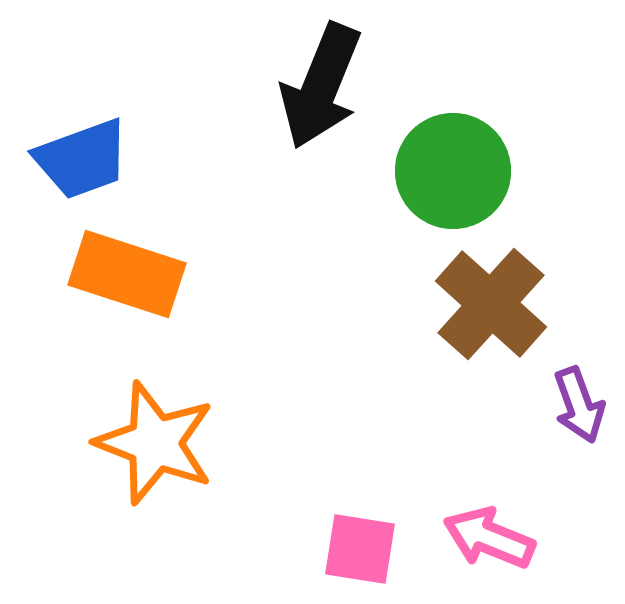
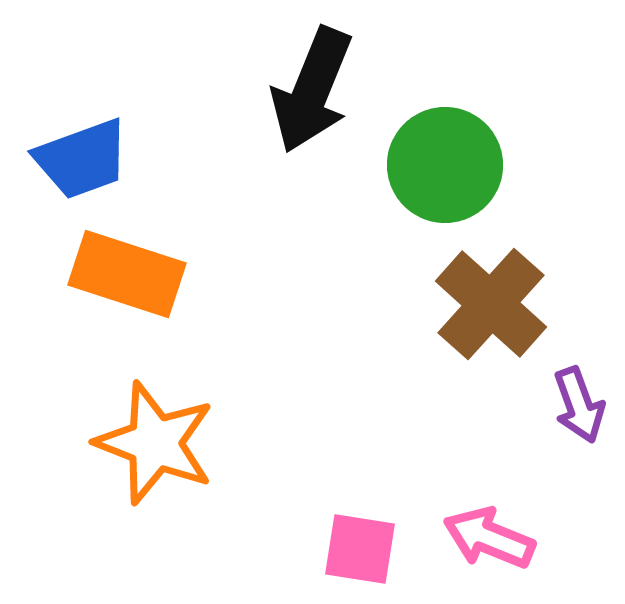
black arrow: moved 9 px left, 4 px down
green circle: moved 8 px left, 6 px up
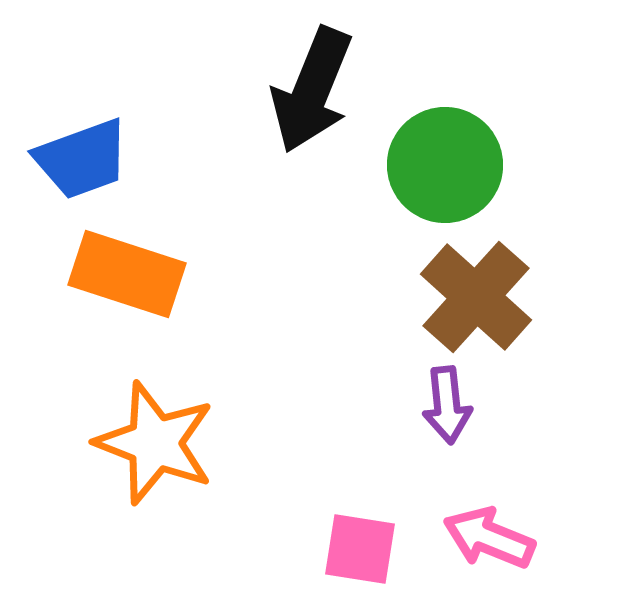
brown cross: moved 15 px left, 7 px up
purple arrow: moved 132 px left; rotated 14 degrees clockwise
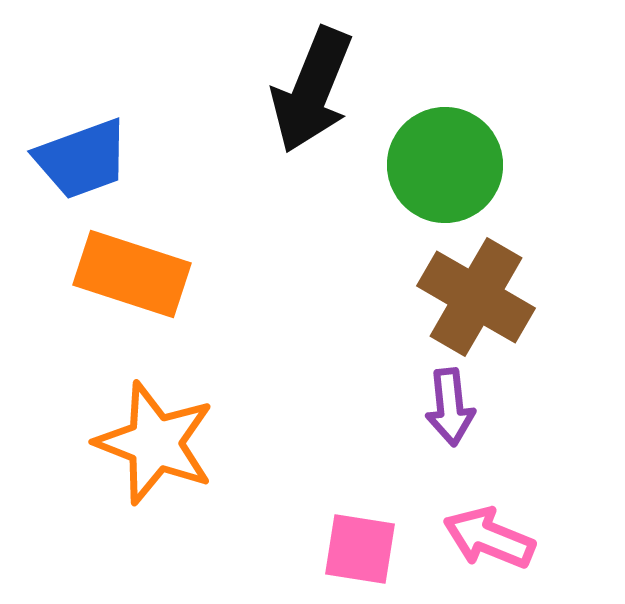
orange rectangle: moved 5 px right
brown cross: rotated 12 degrees counterclockwise
purple arrow: moved 3 px right, 2 px down
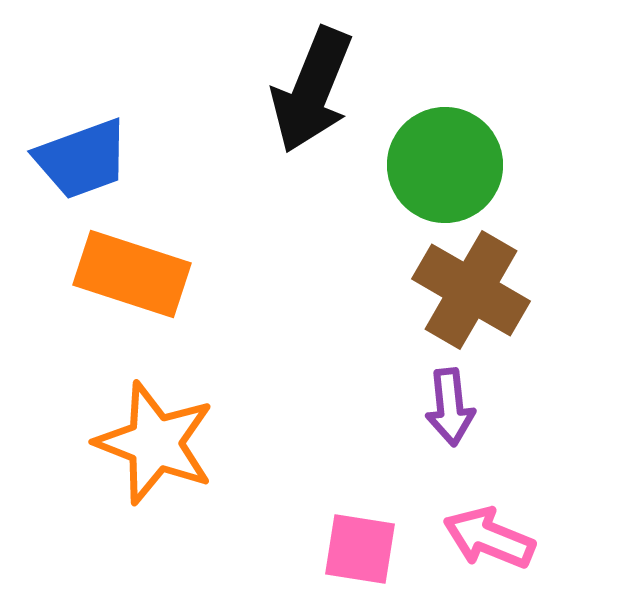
brown cross: moved 5 px left, 7 px up
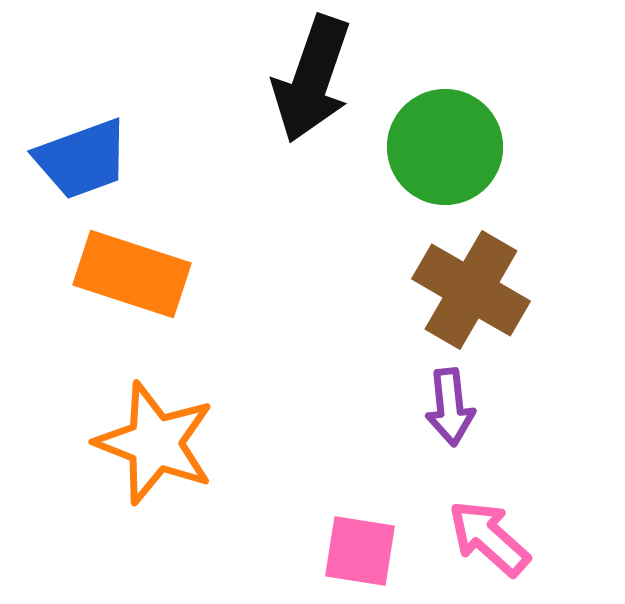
black arrow: moved 11 px up; rotated 3 degrees counterclockwise
green circle: moved 18 px up
pink arrow: rotated 20 degrees clockwise
pink square: moved 2 px down
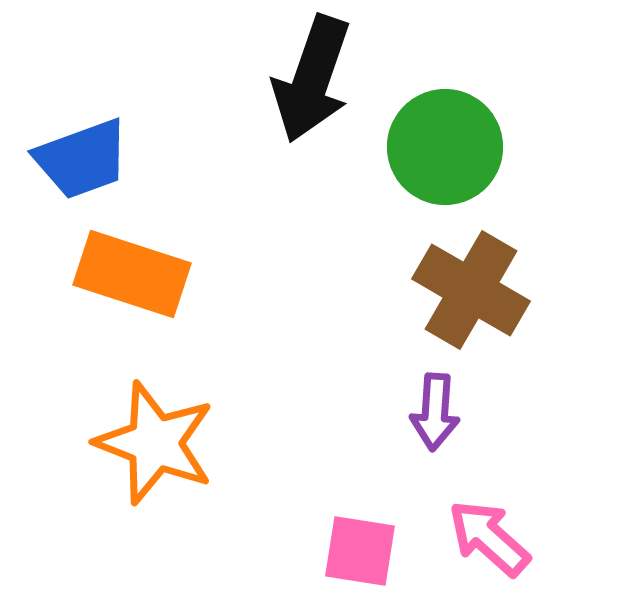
purple arrow: moved 15 px left, 5 px down; rotated 10 degrees clockwise
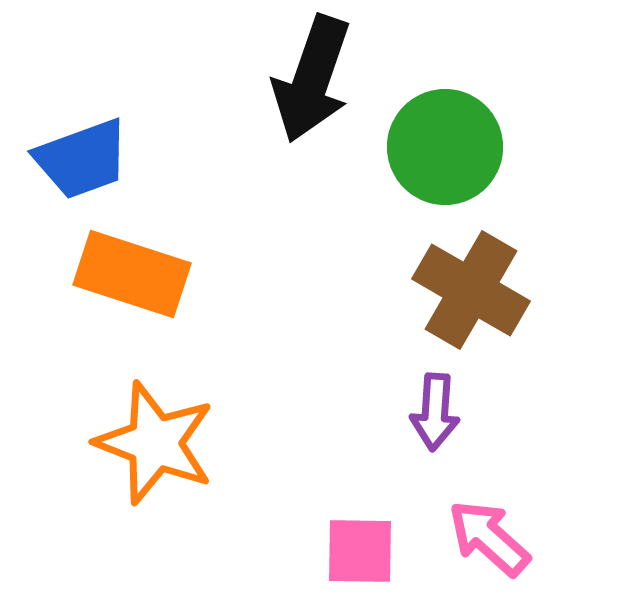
pink square: rotated 8 degrees counterclockwise
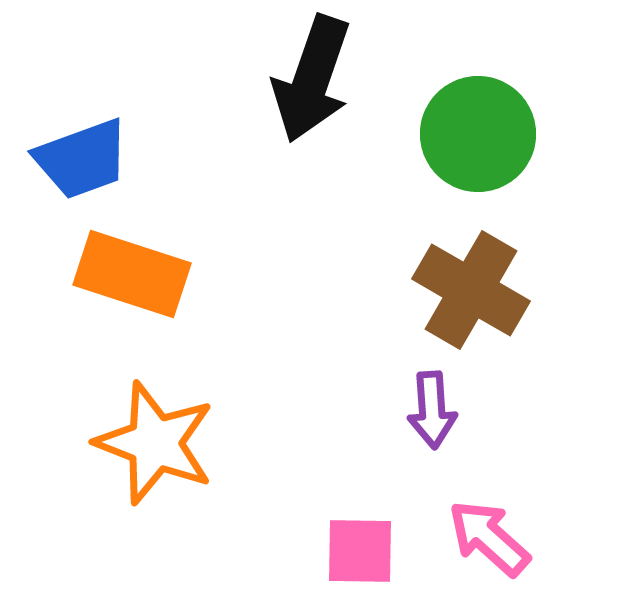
green circle: moved 33 px right, 13 px up
purple arrow: moved 3 px left, 2 px up; rotated 8 degrees counterclockwise
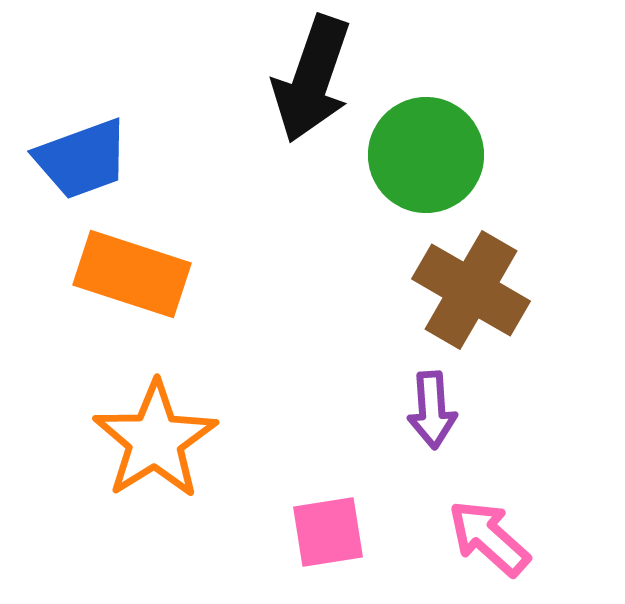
green circle: moved 52 px left, 21 px down
orange star: moved 3 px up; rotated 19 degrees clockwise
pink square: moved 32 px left, 19 px up; rotated 10 degrees counterclockwise
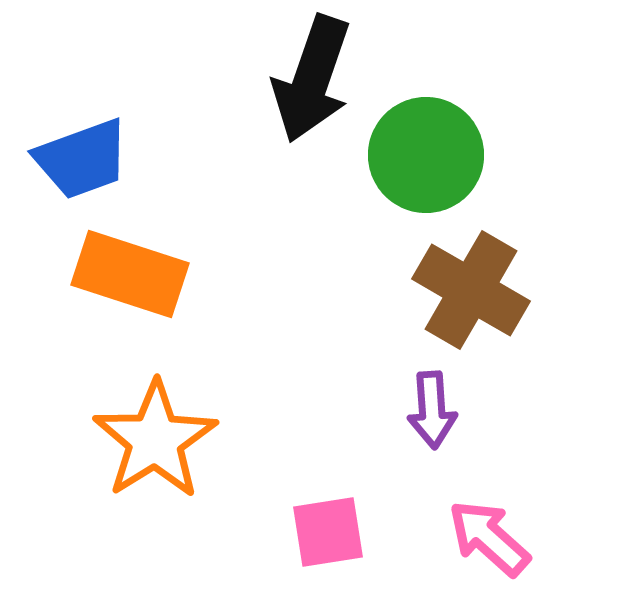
orange rectangle: moved 2 px left
